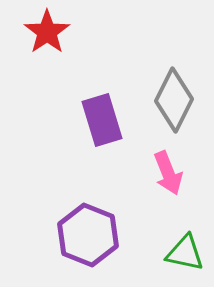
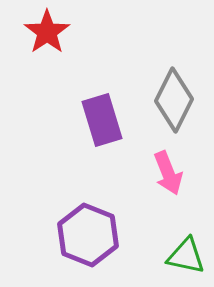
green triangle: moved 1 px right, 3 px down
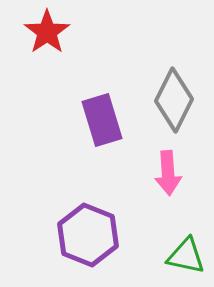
pink arrow: rotated 18 degrees clockwise
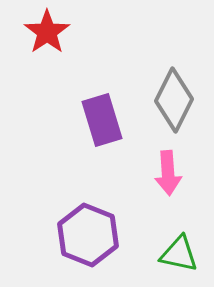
green triangle: moved 7 px left, 2 px up
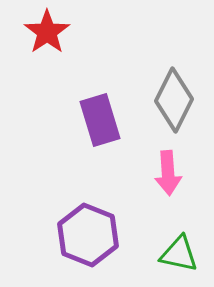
purple rectangle: moved 2 px left
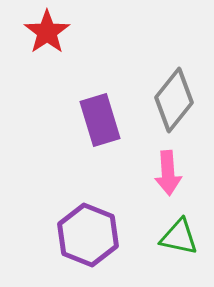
gray diamond: rotated 12 degrees clockwise
green triangle: moved 17 px up
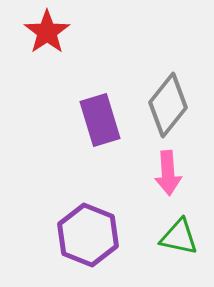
gray diamond: moved 6 px left, 5 px down
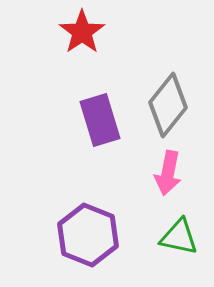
red star: moved 35 px right
pink arrow: rotated 15 degrees clockwise
